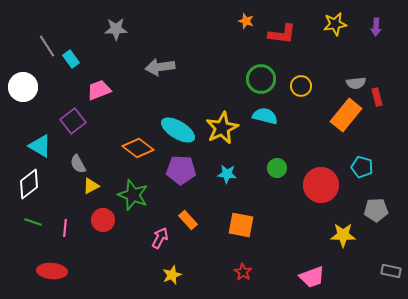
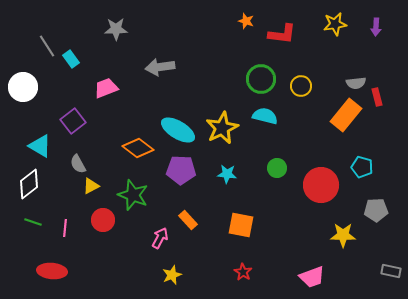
pink trapezoid at (99, 90): moved 7 px right, 2 px up
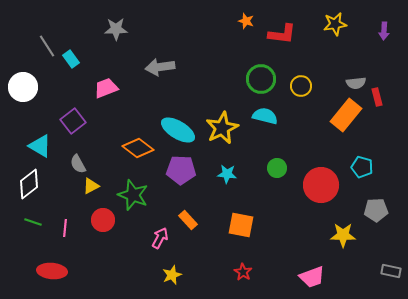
purple arrow at (376, 27): moved 8 px right, 4 px down
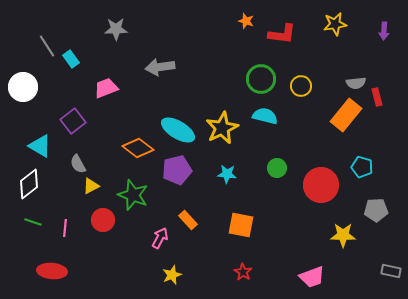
purple pentagon at (181, 170): moved 4 px left; rotated 16 degrees counterclockwise
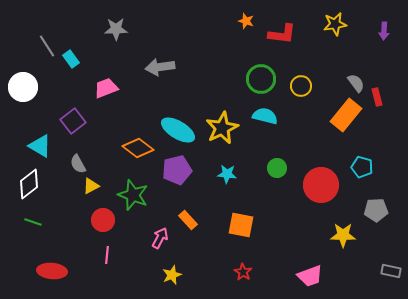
gray semicircle at (356, 83): rotated 120 degrees counterclockwise
pink line at (65, 228): moved 42 px right, 27 px down
pink trapezoid at (312, 277): moved 2 px left, 1 px up
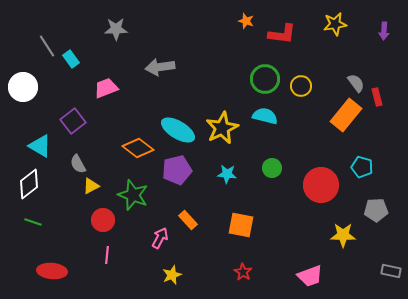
green circle at (261, 79): moved 4 px right
green circle at (277, 168): moved 5 px left
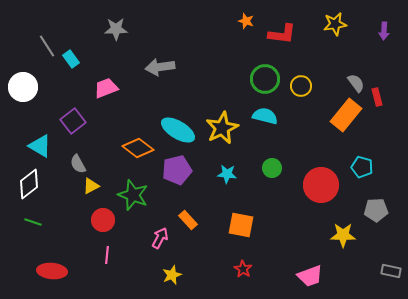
red star at (243, 272): moved 3 px up
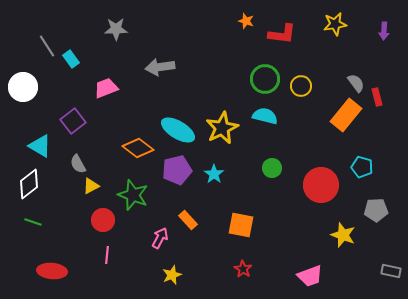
cyan star at (227, 174): moved 13 px left; rotated 30 degrees clockwise
yellow star at (343, 235): rotated 20 degrees clockwise
